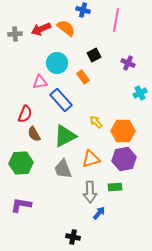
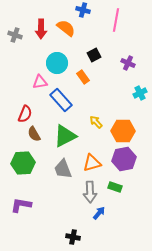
red arrow: rotated 66 degrees counterclockwise
gray cross: moved 1 px down; rotated 24 degrees clockwise
orange triangle: moved 1 px right, 4 px down
green hexagon: moved 2 px right
green rectangle: rotated 24 degrees clockwise
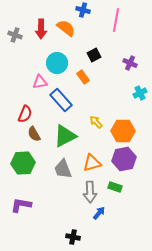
purple cross: moved 2 px right
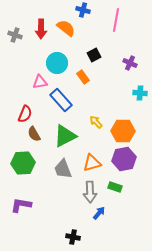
cyan cross: rotated 32 degrees clockwise
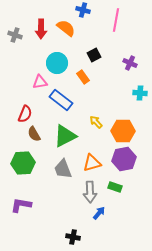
blue rectangle: rotated 10 degrees counterclockwise
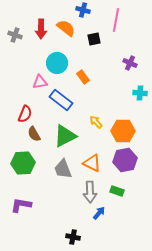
black square: moved 16 px up; rotated 16 degrees clockwise
purple hexagon: moved 1 px right, 1 px down
orange triangle: rotated 42 degrees clockwise
green rectangle: moved 2 px right, 4 px down
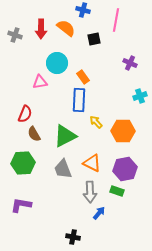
cyan cross: moved 3 px down; rotated 24 degrees counterclockwise
blue rectangle: moved 18 px right; rotated 55 degrees clockwise
purple hexagon: moved 9 px down
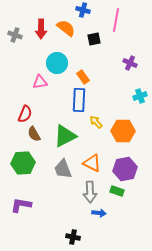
blue arrow: rotated 56 degrees clockwise
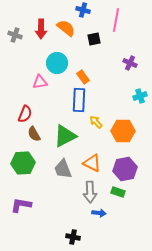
green rectangle: moved 1 px right, 1 px down
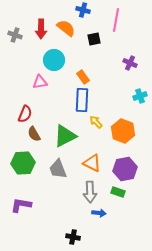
cyan circle: moved 3 px left, 3 px up
blue rectangle: moved 3 px right
orange hexagon: rotated 20 degrees clockwise
gray trapezoid: moved 5 px left
